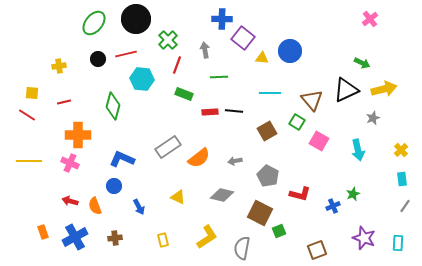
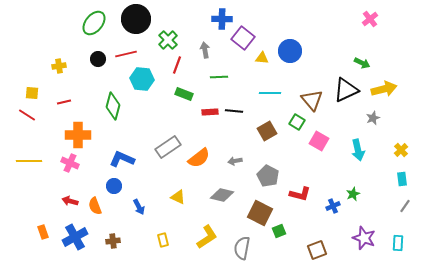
brown cross at (115, 238): moved 2 px left, 3 px down
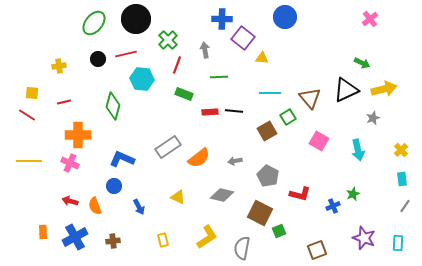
blue circle at (290, 51): moved 5 px left, 34 px up
brown triangle at (312, 100): moved 2 px left, 2 px up
green square at (297, 122): moved 9 px left, 5 px up; rotated 28 degrees clockwise
orange rectangle at (43, 232): rotated 16 degrees clockwise
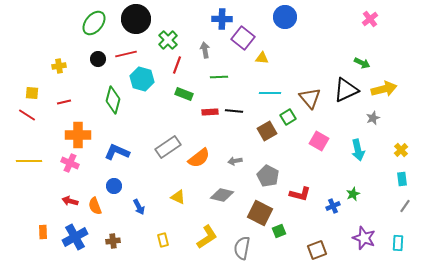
cyan hexagon at (142, 79): rotated 10 degrees clockwise
green diamond at (113, 106): moved 6 px up
blue L-shape at (122, 159): moved 5 px left, 7 px up
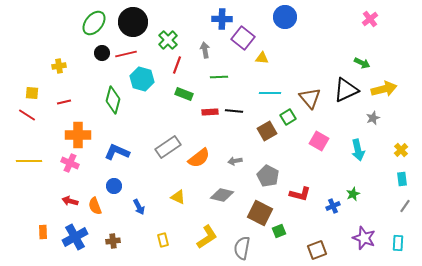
black circle at (136, 19): moved 3 px left, 3 px down
black circle at (98, 59): moved 4 px right, 6 px up
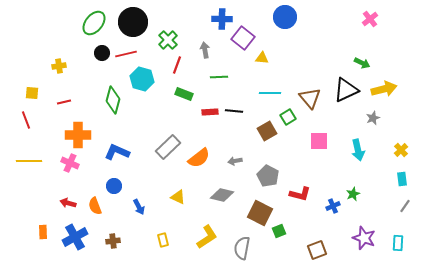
red line at (27, 115): moved 1 px left, 5 px down; rotated 36 degrees clockwise
pink square at (319, 141): rotated 30 degrees counterclockwise
gray rectangle at (168, 147): rotated 10 degrees counterclockwise
red arrow at (70, 201): moved 2 px left, 2 px down
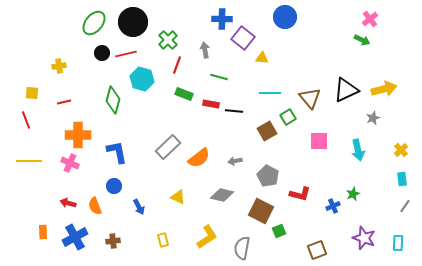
green arrow at (362, 63): moved 23 px up
green line at (219, 77): rotated 18 degrees clockwise
red rectangle at (210, 112): moved 1 px right, 8 px up; rotated 14 degrees clockwise
blue L-shape at (117, 152): rotated 55 degrees clockwise
brown square at (260, 213): moved 1 px right, 2 px up
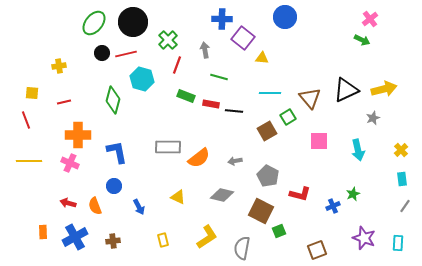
green rectangle at (184, 94): moved 2 px right, 2 px down
gray rectangle at (168, 147): rotated 45 degrees clockwise
